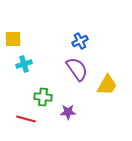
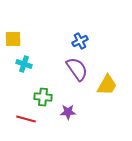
cyan cross: rotated 35 degrees clockwise
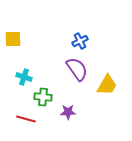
cyan cross: moved 13 px down
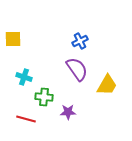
green cross: moved 1 px right
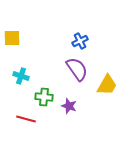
yellow square: moved 1 px left, 1 px up
cyan cross: moved 3 px left, 1 px up
purple star: moved 1 px right, 6 px up; rotated 21 degrees clockwise
